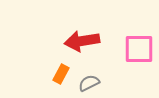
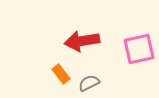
pink square: rotated 12 degrees counterclockwise
orange rectangle: rotated 66 degrees counterclockwise
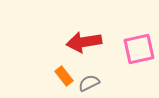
red arrow: moved 2 px right, 1 px down
orange rectangle: moved 3 px right, 2 px down
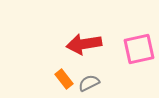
red arrow: moved 2 px down
orange rectangle: moved 3 px down
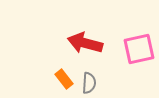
red arrow: moved 1 px right, 1 px up; rotated 24 degrees clockwise
gray semicircle: rotated 120 degrees clockwise
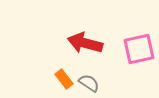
gray semicircle: rotated 60 degrees counterclockwise
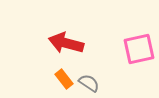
red arrow: moved 19 px left
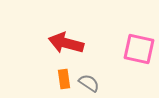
pink square: rotated 24 degrees clockwise
orange rectangle: rotated 30 degrees clockwise
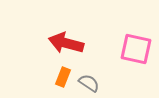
pink square: moved 3 px left
orange rectangle: moved 1 px left, 2 px up; rotated 30 degrees clockwise
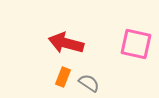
pink square: moved 5 px up
